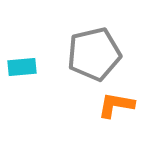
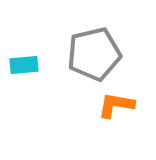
cyan rectangle: moved 2 px right, 2 px up
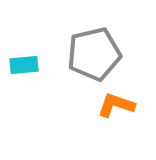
orange L-shape: rotated 9 degrees clockwise
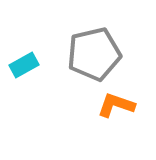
cyan rectangle: rotated 24 degrees counterclockwise
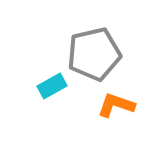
cyan rectangle: moved 28 px right, 21 px down
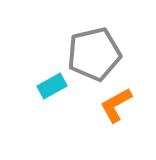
orange L-shape: rotated 48 degrees counterclockwise
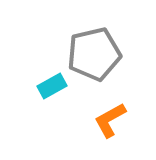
orange L-shape: moved 6 px left, 15 px down
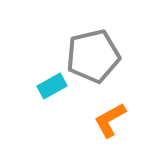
gray pentagon: moved 1 px left, 2 px down
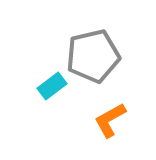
cyan rectangle: rotated 8 degrees counterclockwise
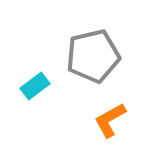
cyan rectangle: moved 17 px left
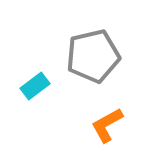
orange L-shape: moved 3 px left, 5 px down
